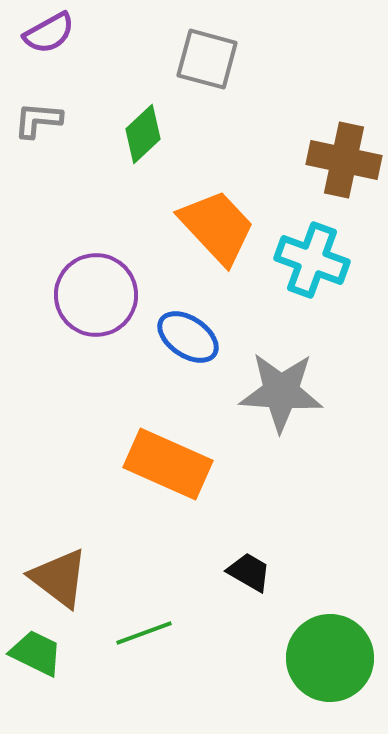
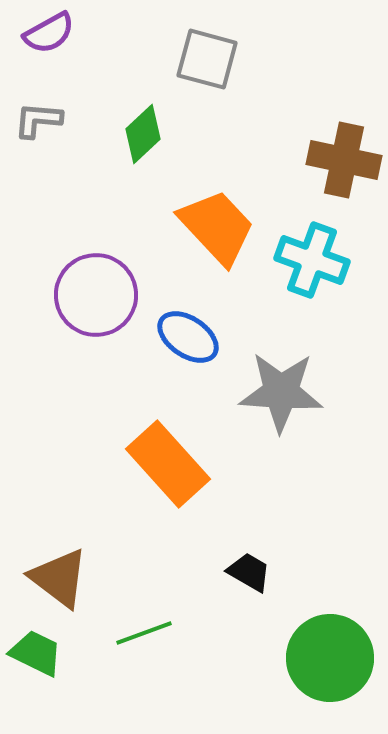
orange rectangle: rotated 24 degrees clockwise
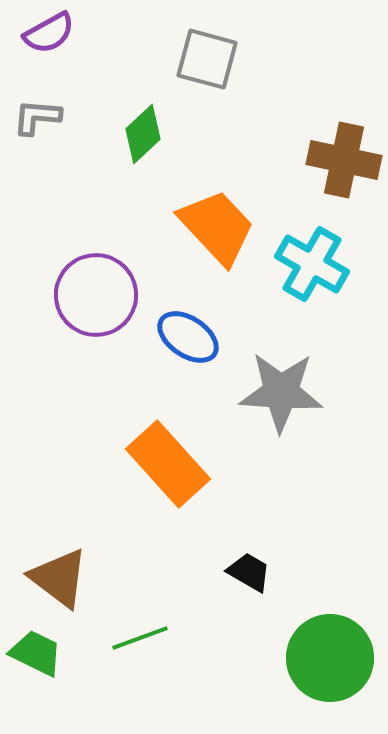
gray L-shape: moved 1 px left, 3 px up
cyan cross: moved 4 px down; rotated 10 degrees clockwise
green line: moved 4 px left, 5 px down
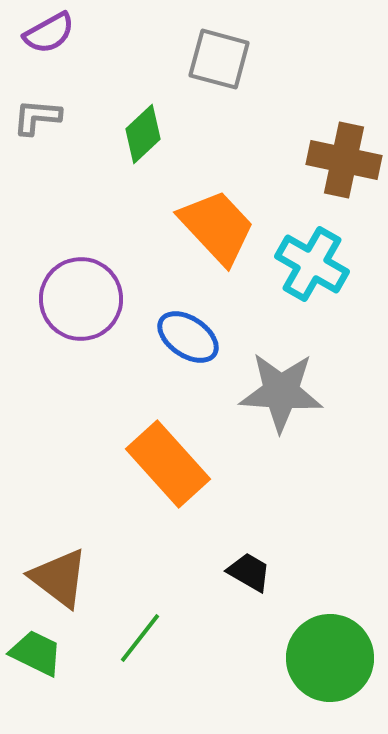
gray square: moved 12 px right
purple circle: moved 15 px left, 4 px down
green line: rotated 32 degrees counterclockwise
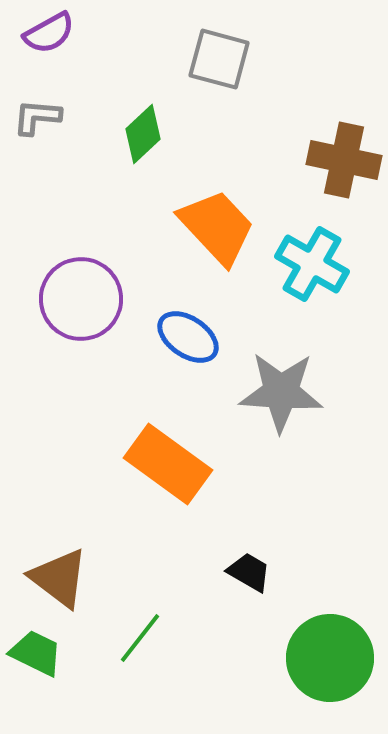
orange rectangle: rotated 12 degrees counterclockwise
